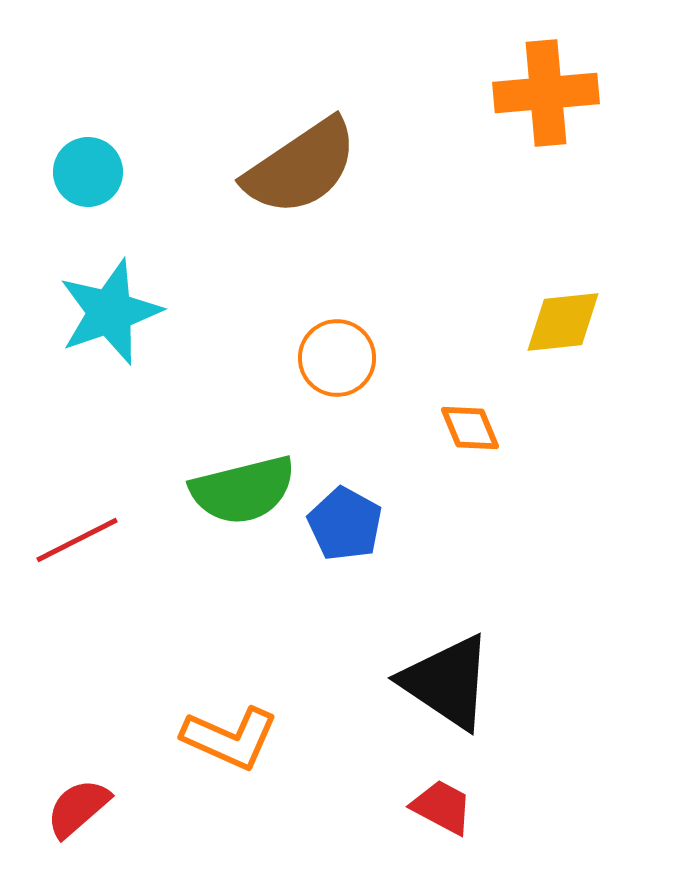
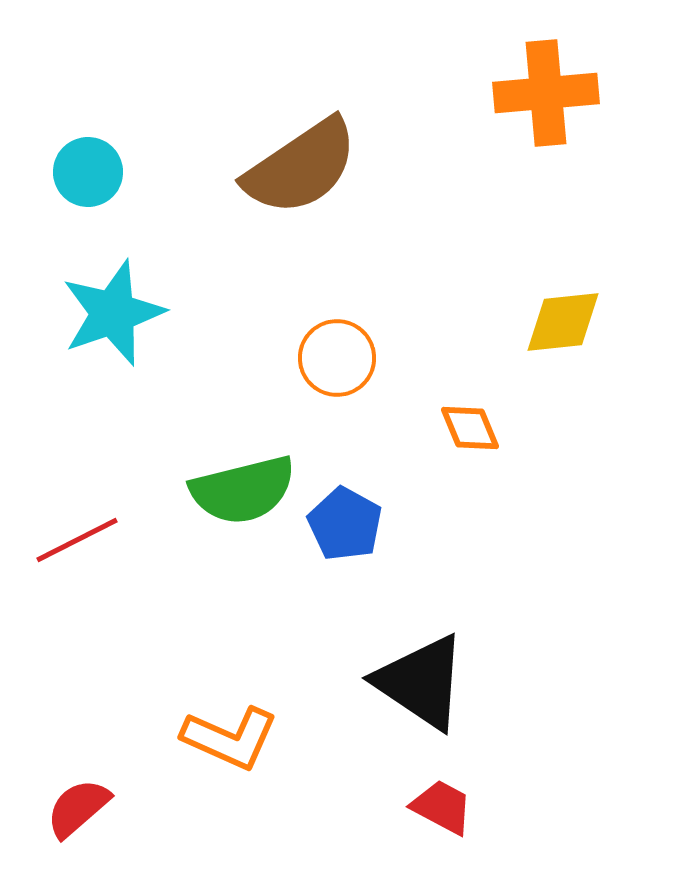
cyan star: moved 3 px right, 1 px down
black triangle: moved 26 px left
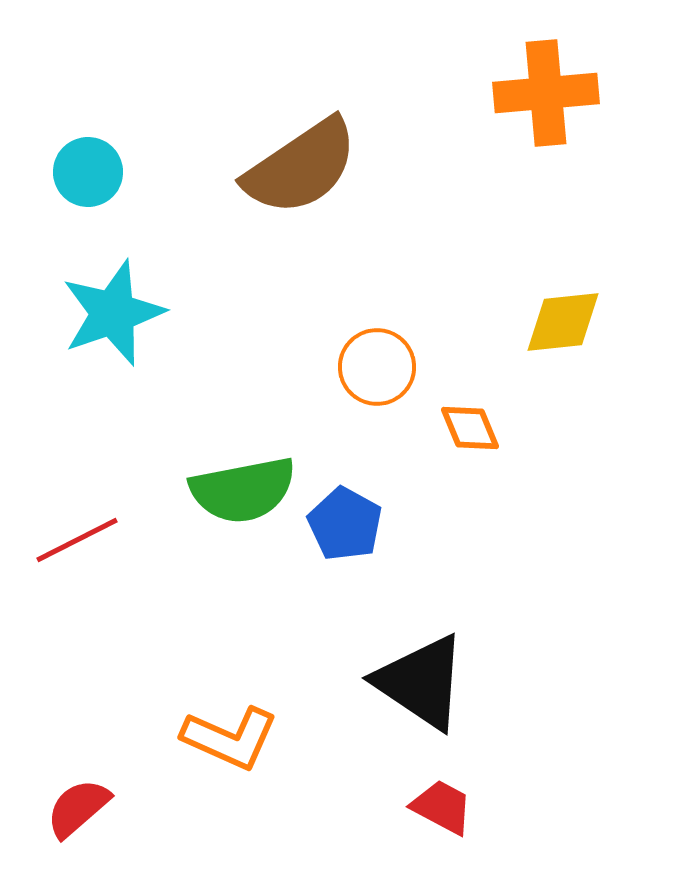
orange circle: moved 40 px right, 9 px down
green semicircle: rotated 3 degrees clockwise
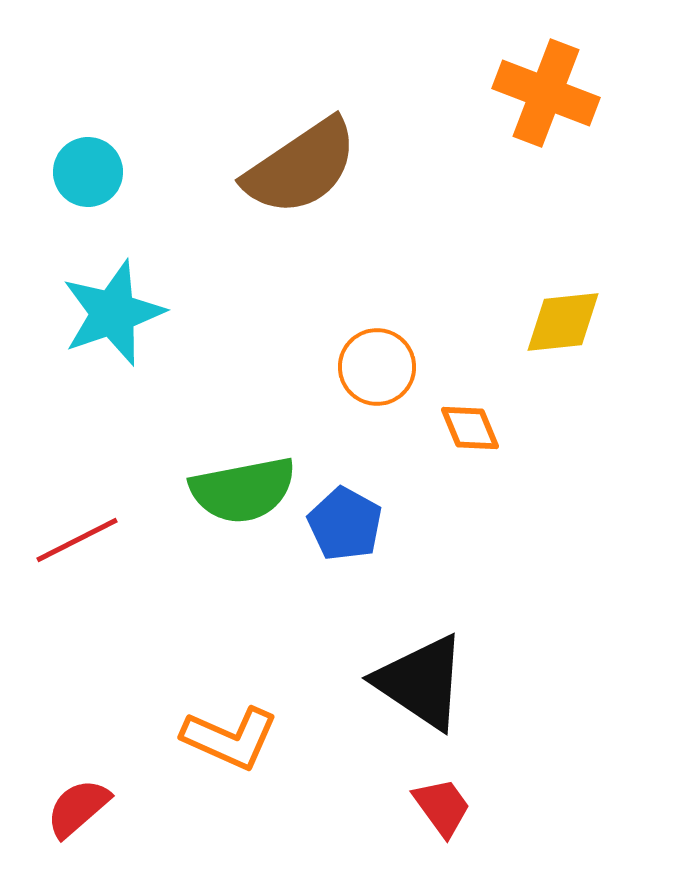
orange cross: rotated 26 degrees clockwise
red trapezoid: rotated 26 degrees clockwise
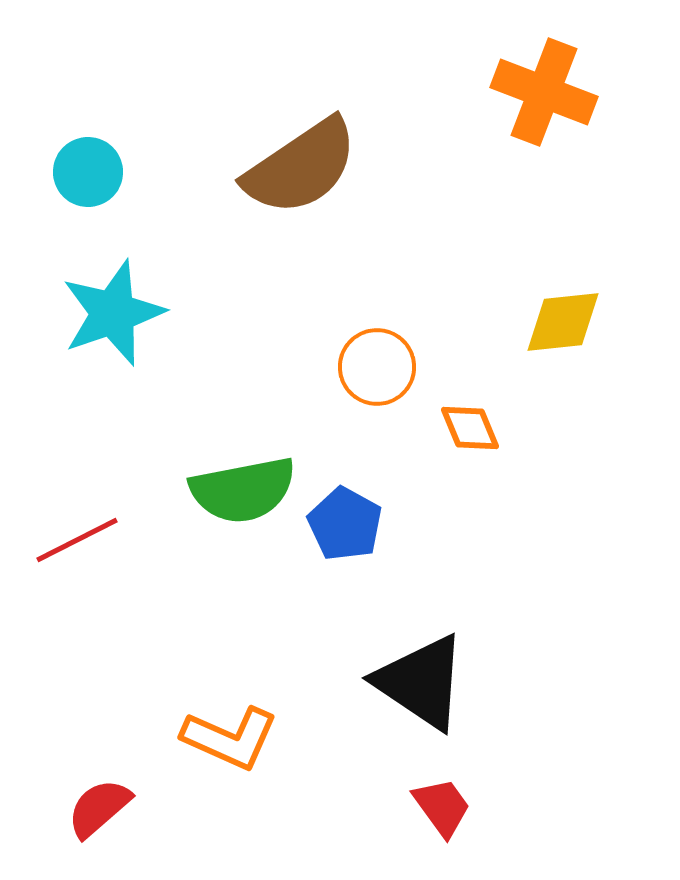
orange cross: moved 2 px left, 1 px up
red semicircle: moved 21 px right
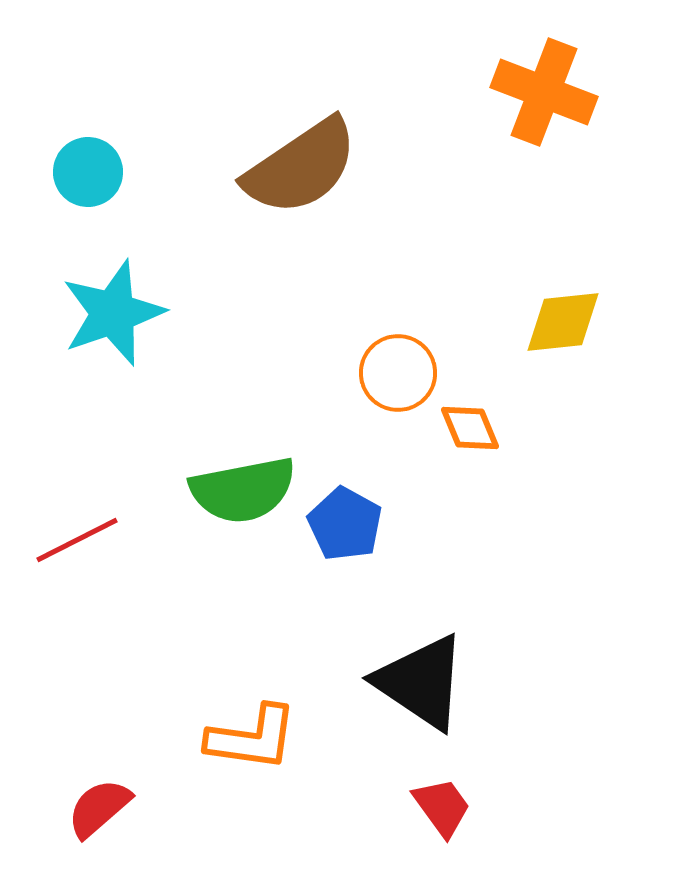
orange circle: moved 21 px right, 6 px down
orange L-shape: moved 22 px right; rotated 16 degrees counterclockwise
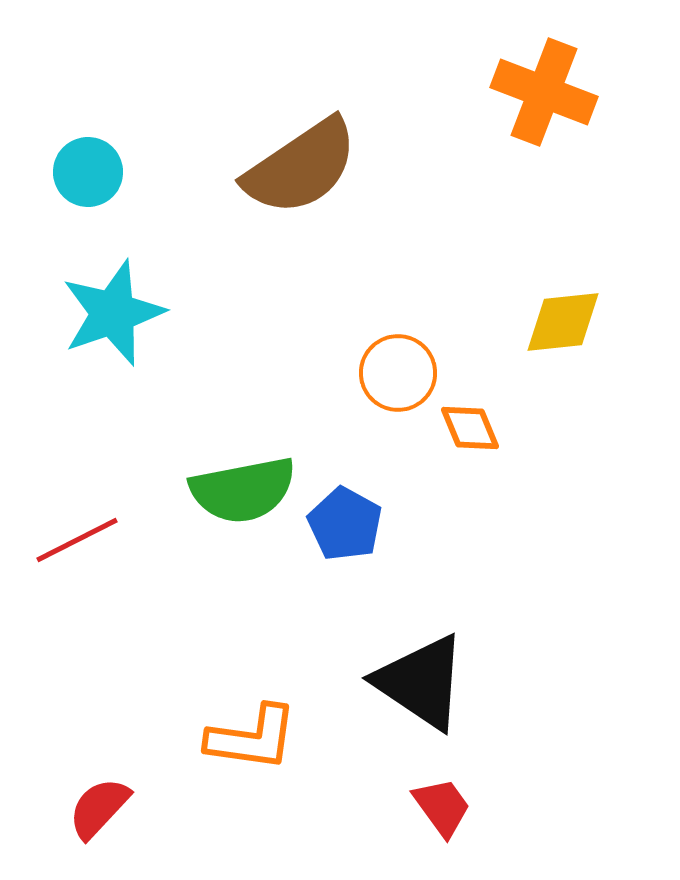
red semicircle: rotated 6 degrees counterclockwise
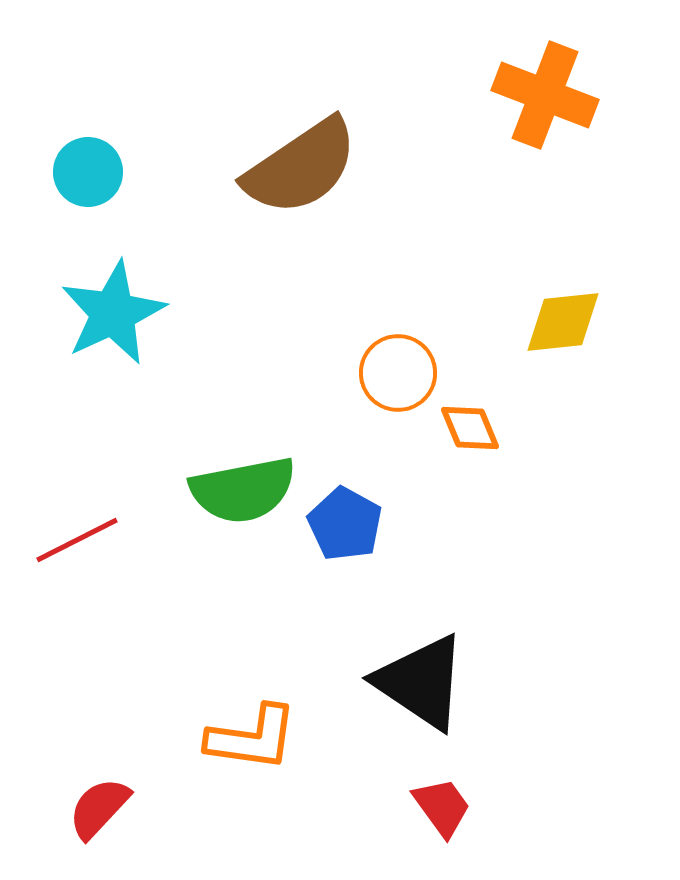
orange cross: moved 1 px right, 3 px down
cyan star: rotated 6 degrees counterclockwise
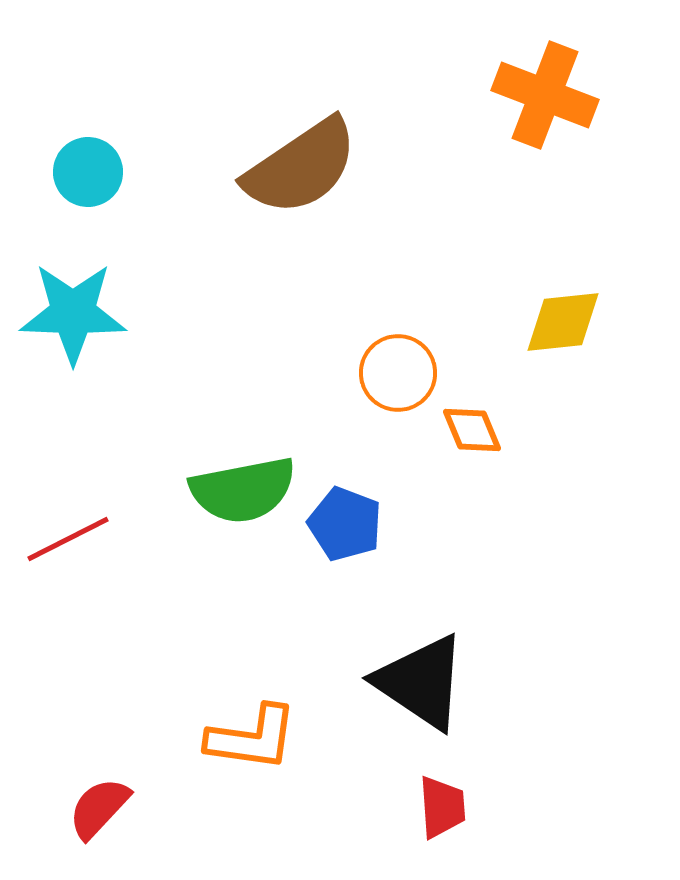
cyan star: moved 40 px left; rotated 27 degrees clockwise
orange diamond: moved 2 px right, 2 px down
blue pentagon: rotated 8 degrees counterclockwise
red line: moved 9 px left, 1 px up
red trapezoid: rotated 32 degrees clockwise
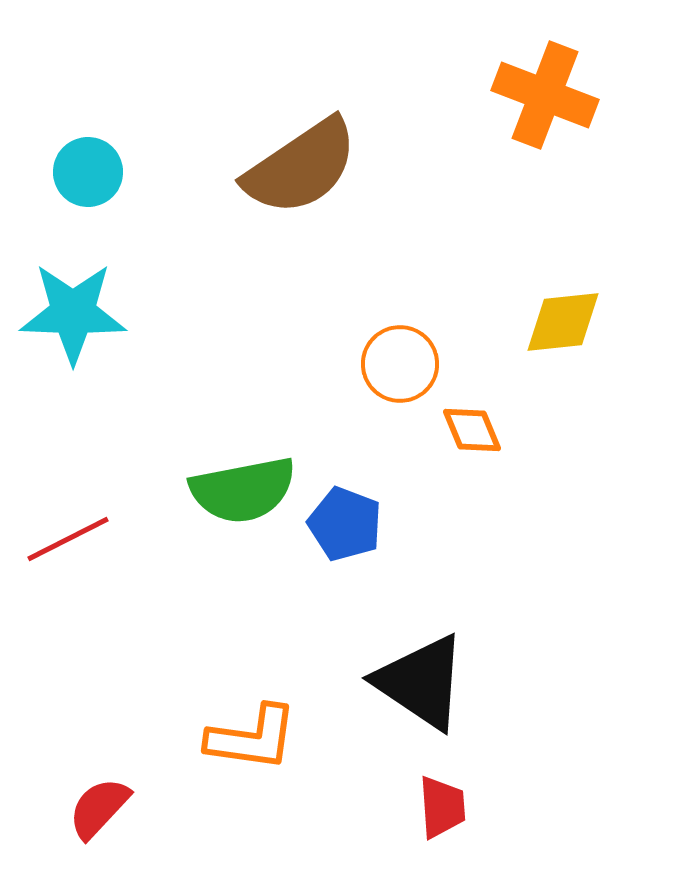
orange circle: moved 2 px right, 9 px up
